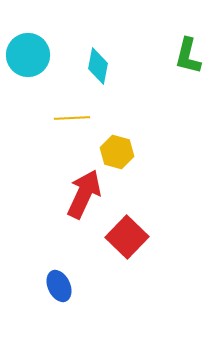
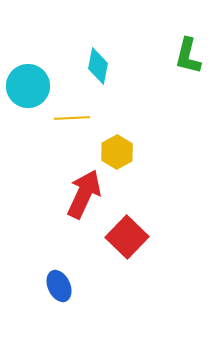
cyan circle: moved 31 px down
yellow hexagon: rotated 16 degrees clockwise
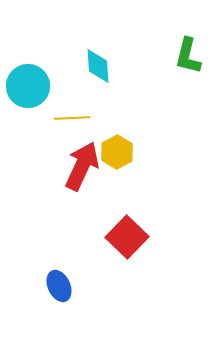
cyan diamond: rotated 15 degrees counterclockwise
red arrow: moved 2 px left, 28 px up
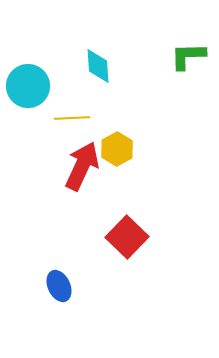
green L-shape: rotated 75 degrees clockwise
yellow hexagon: moved 3 px up
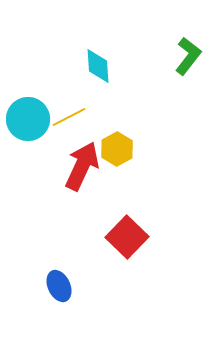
green L-shape: rotated 129 degrees clockwise
cyan circle: moved 33 px down
yellow line: moved 3 px left, 1 px up; rotated 24 degrees counterclockwise
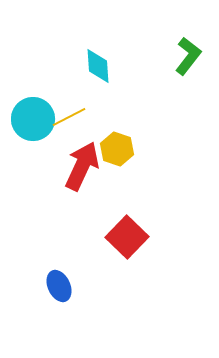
cyan circle: moved 5 px right
yellow hexagon: rotated 12 degrees counterclockwise
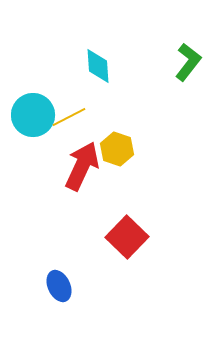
green L-shape: moved 6 px down
cyan circle: moved 4 px up
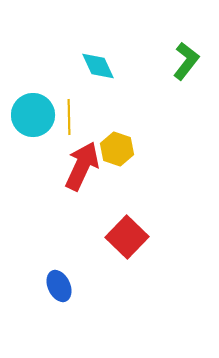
green L-shape: moved 2 px left, 1 px up
cyan diamond: rotated 21 degrees counterclockwise
yellow line: rotated 64 degrees counterclockwise
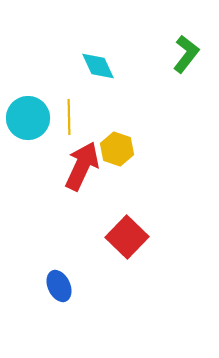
green L-shape: moved 7 px up
cyan circle: moved 5 px left, 3 px down
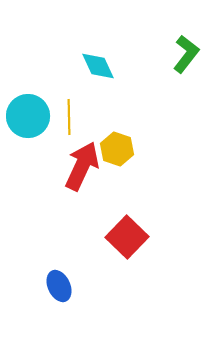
cyan circle: moved 2 px up
